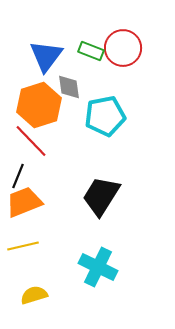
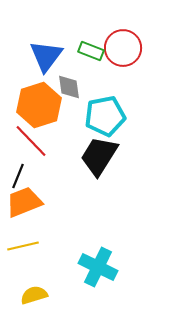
black trapezoid: moved 2 px left, 40 px up
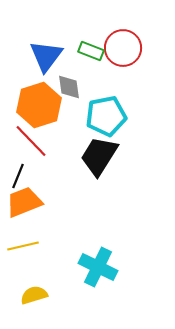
cyan pentagon: moved 1 px right
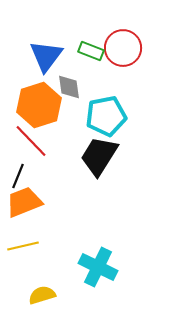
yellow semicircle: moved 8 px right
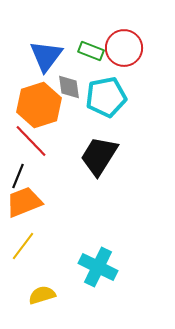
red circle: moved 1 px right
cyan pentagon: moved 19 px up
yellow line: rotated 40 degrees counterclockwise
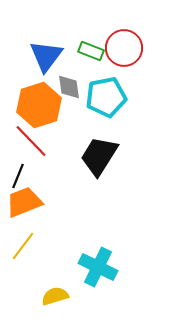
yellow semicircle: moved 13 px right, 1 px down
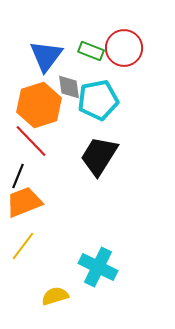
cyan pentagon: moved 8 px left, 3 px down
